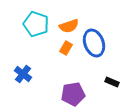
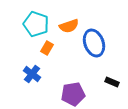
orange rectangle: moved 19 px left
blue cross: moved 9 px right
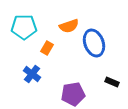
cyan pentagon: moved 12 px left, 3 px down; rotated 20 degrees counterclockwise
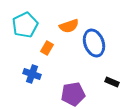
cyan pentagon: moved 1 px right, 2 px up; rotated 25 degrees counterclockwise
blue cross: rotated 18 degrees counterclockwise
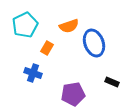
blue cross: moved 1 px right, 1 px up
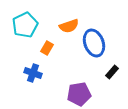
black rectangle: moved 10 px up; rotated 72 degrees counterclockwise
purple pentagon: moved 6 px right
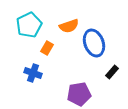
cyan pentagon: moved 4 px right
